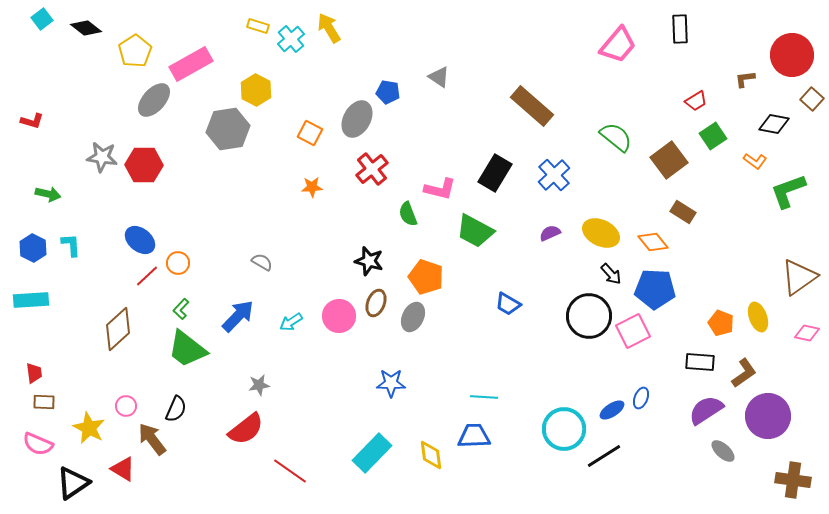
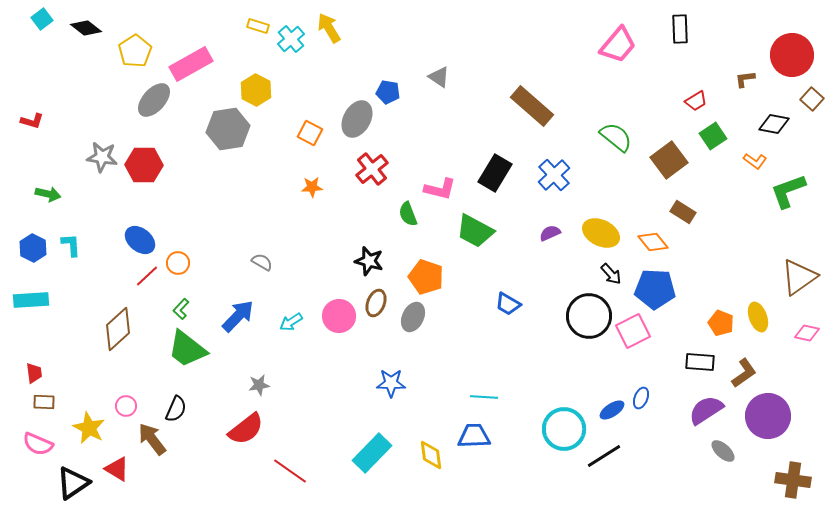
red triangle at (123, 469): moved 6 px left
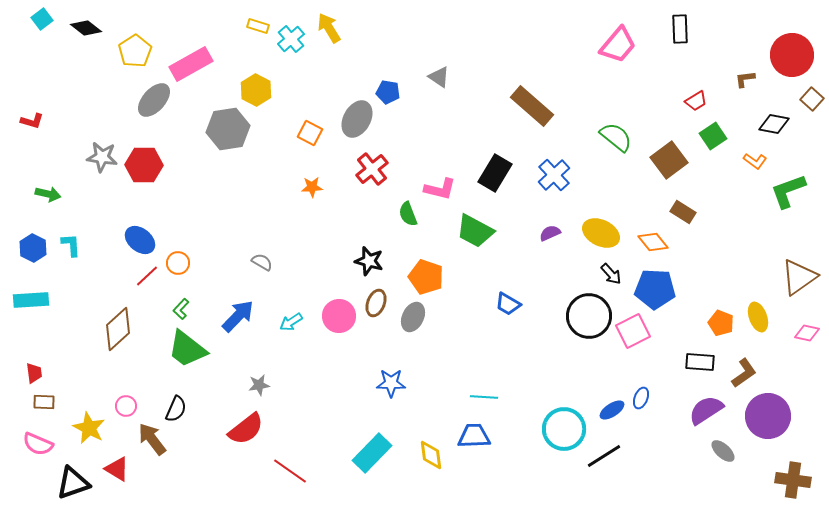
black triangle at (73, 483): rotated 15 degrees clockwise
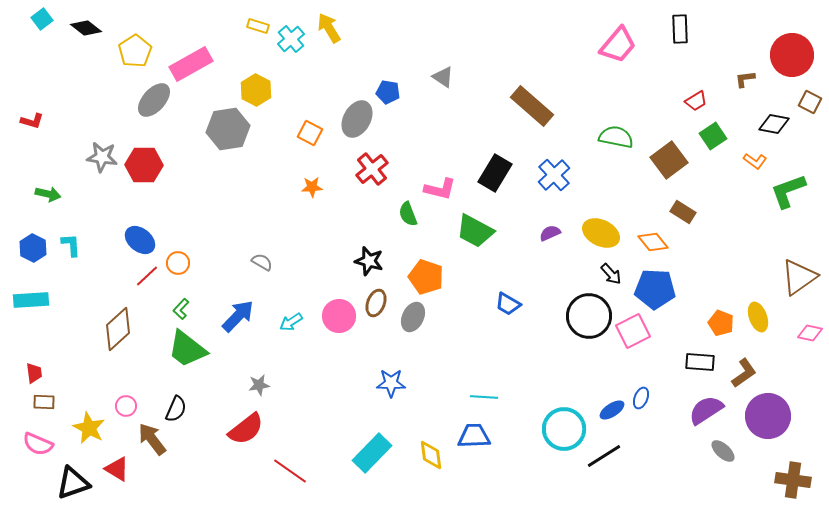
gray triangle at (439, 77): moved 4 px right
brown square at (812, 99): moved 2 px left, 3 px down; rotated 15 degrees counterclockwise
green semicircle at (616, 137): rotated 28 degrees counterclockwise
pink diamond at (807, 333): moved 3 px right
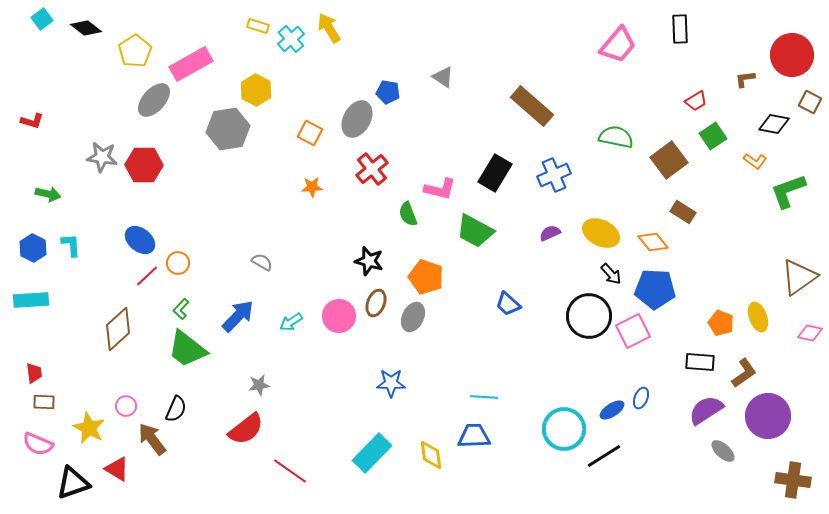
blue cross at (554, 175): rotated 20 degrees clockwise
blue trapezoid at (508, 304): rotated 12 degrees clockwise
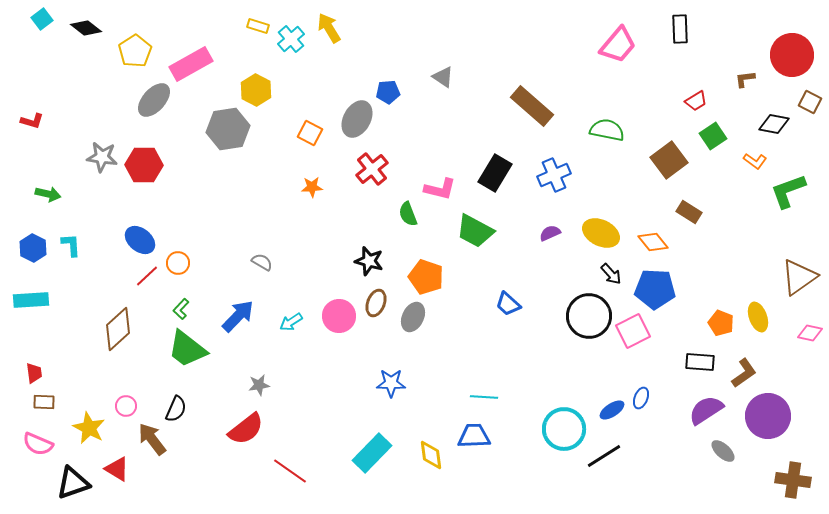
blue pentagon at (388, 92): rotated 15 degrees counterclockwise
green semicircle at (616, 137): moved 9 px left, 7 px up
brown rectangle at (683, 212): moved 6 px right
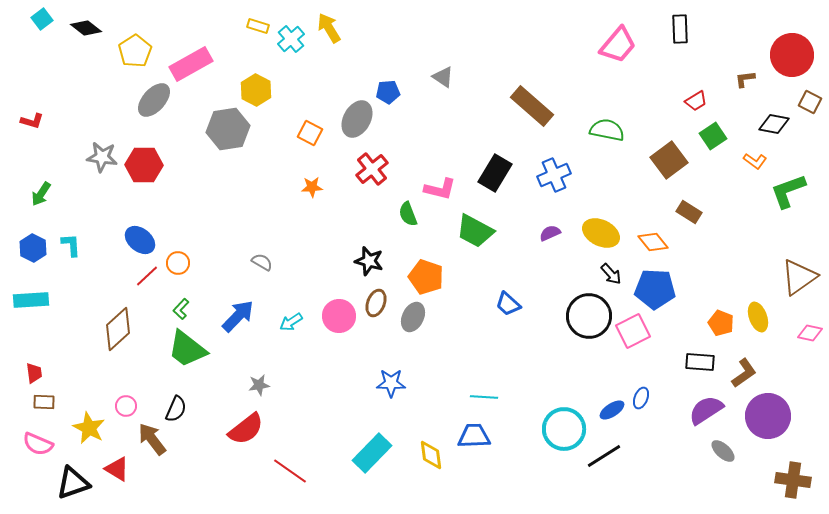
green arrow at (48, 194): moved 7 px left; rotated 110 degrees clockwise
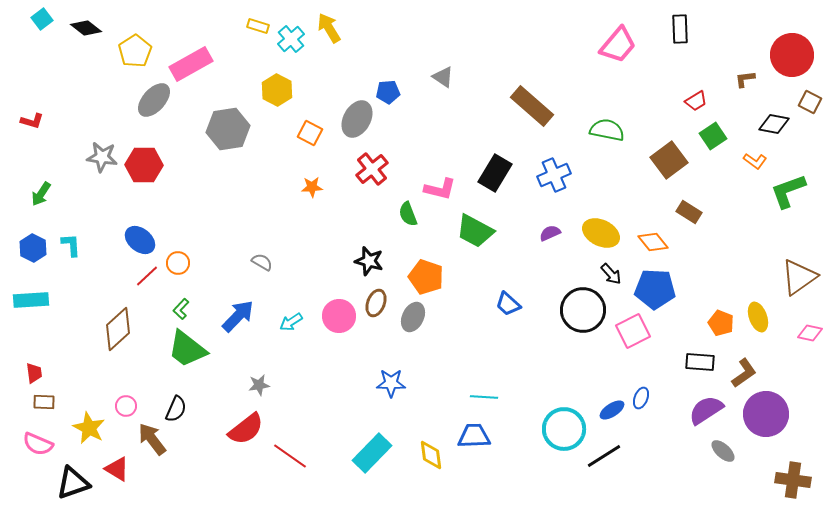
yellow hexagon at (256, 90): moved 21 px right
black circle at (589, 316): moved 6 px left, 6 px up
purple circle at (768, 416): moved 2 px left, 2 px up
red line at (290, 471): moved 15 px up
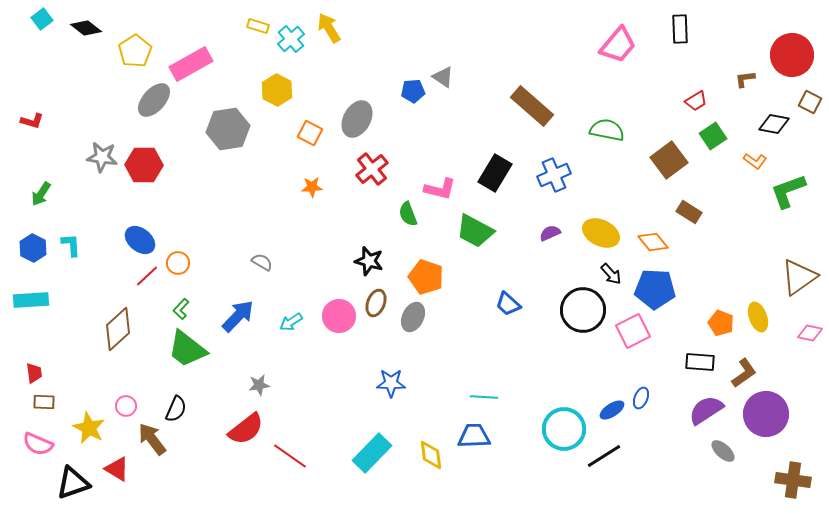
blue pentagon at (388, 92): moved 25 px right, 1 px up
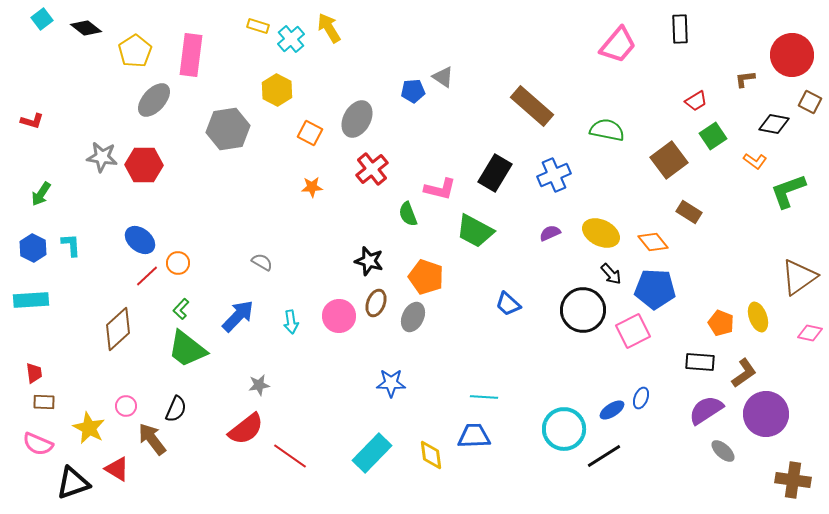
pink rectangle at (191, 64): moved 9 px up; rotated 54 degrees counterclockwise
cyan arrow at (291, 322): rotated 65 degrees counterclockwise
